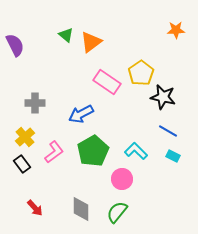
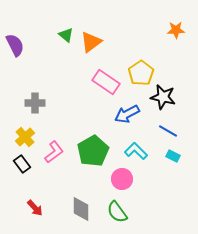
pink rectangle: moved 1 px left
blue arrow: moved 46 px right
green semicircle: rotated 75 degrees counterclockwise
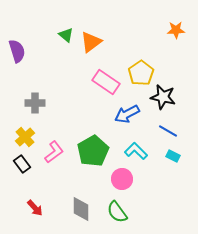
purple semicircle: moved 2 px right, 6 px down; rotated 10 degrees clockwise
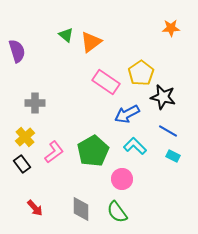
orange star: moved 5 px left, 2 px up
cyan L-shape: moved 1 px left, 5 px up
